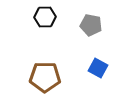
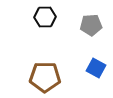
gray pentagon: rotated 15 degrees counterclockwise
blue square: moved 2 px left
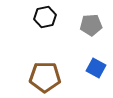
black hexagon: rotated 10 degrees counterclockwise
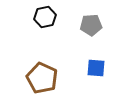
blue square: rotated 24 degrees counterclockwise
brown pentagon: moved 3 px left, 1 px down; rotated 24 degrees clockwise
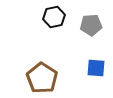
black hexagon: moved 9 px right
brown pentagon: rotated 8 degrees clockwise
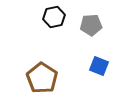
blue square: moved 3 px right, 2 px up; rotated 18 degrees clockwise
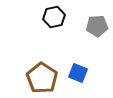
gray pentagon: moved 6 px right, 1 px down
blue square: moved 21 px left, 7 px down
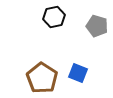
gray pentagon: rotated 20 degrees clockwise
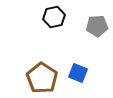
gray pentagon: rotated 20 degrees counterclockwise
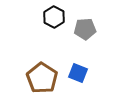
black hexagon: rotated 20 degrees counterclockwise
gray pentagon: moved 12 px left, 3 px down
